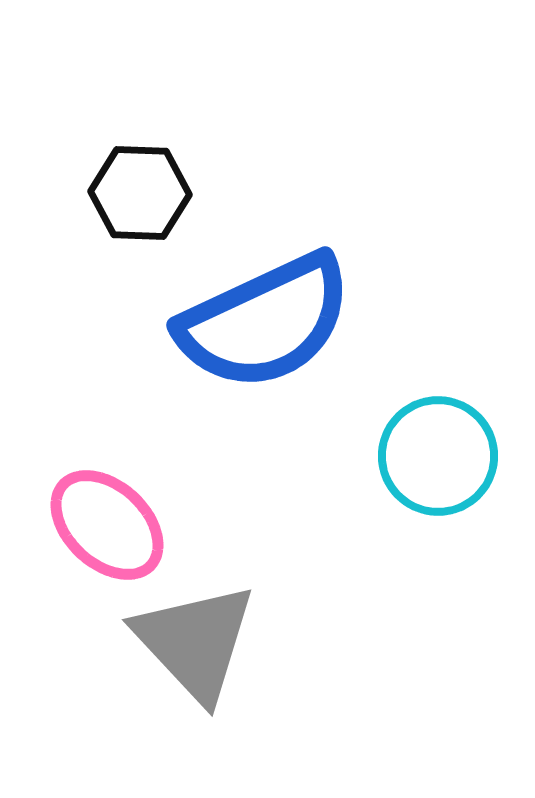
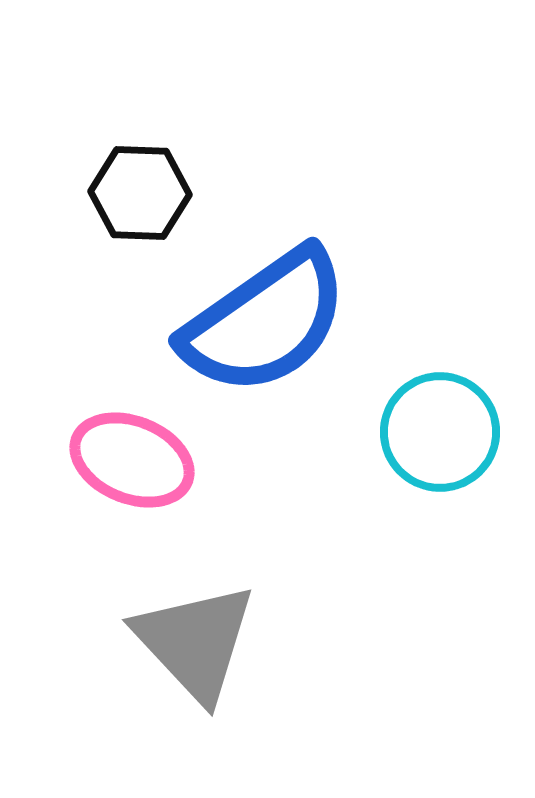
blue semicircle: rotated 10 degrees counterclockwise
cyan circle: moved 2 px right, 24 px up
pink ellipse: moved 25 px right, 65 px up; rotated 21 degrees counterclockwise
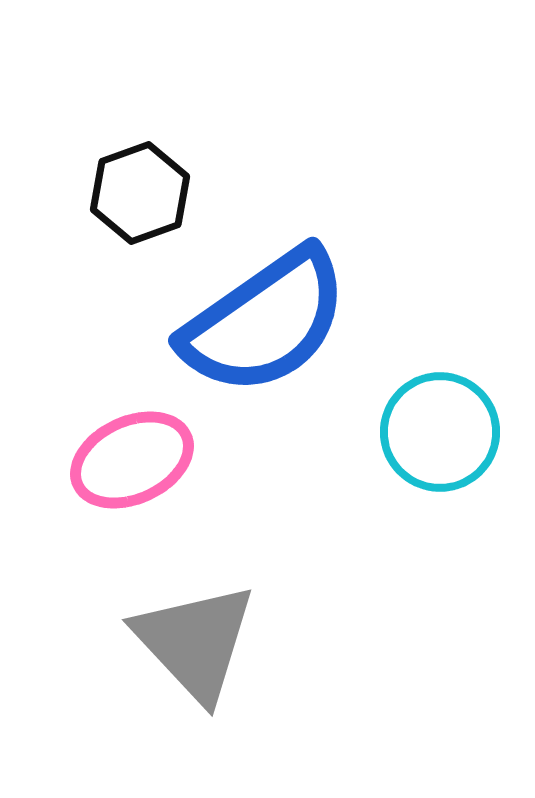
black hexagon: rotated 22 degrees counterclockwise
pink ellipse: rotated 47 degrees counterclockwise
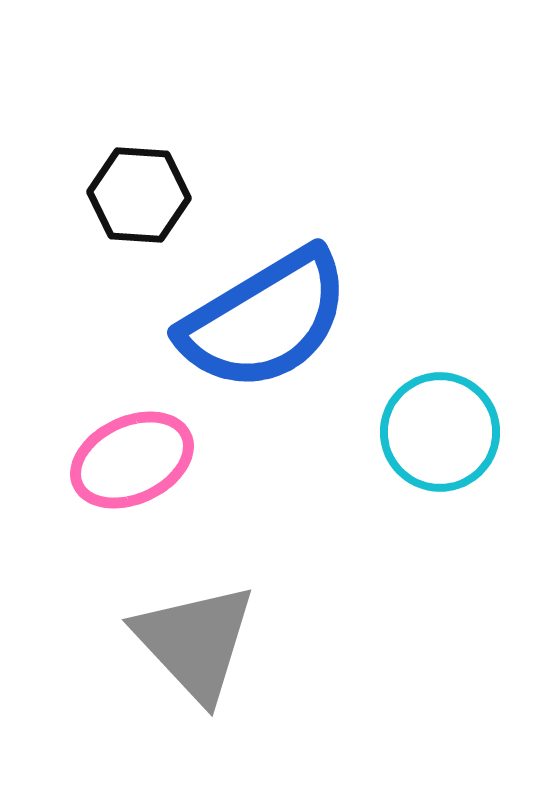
black hexagon: moved 1 px left, 2 px down; rotated 24 degrees clockwise
blue semicircle: moved 2 px up; rotated 4 degrees clockwise
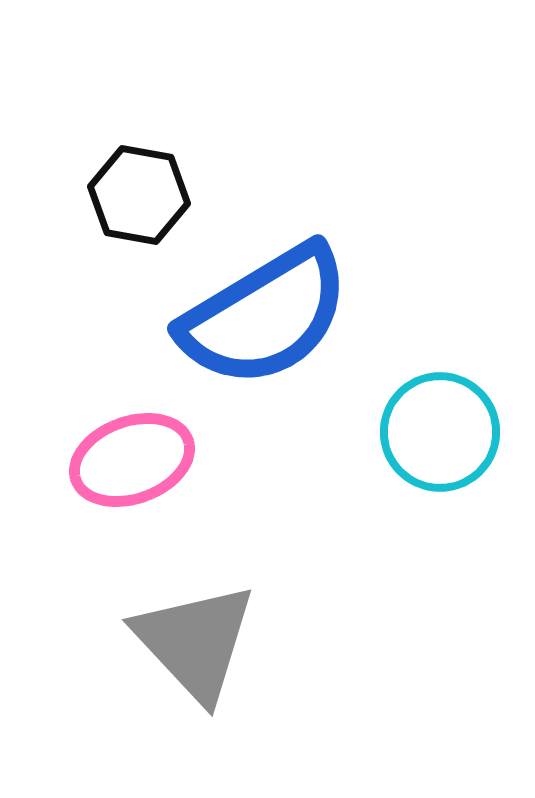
black hexagon: rotated 6 degrees clockwise
blue semicircle: moved 4 px up
pink ellipse: rotated 5 degrees clockwise
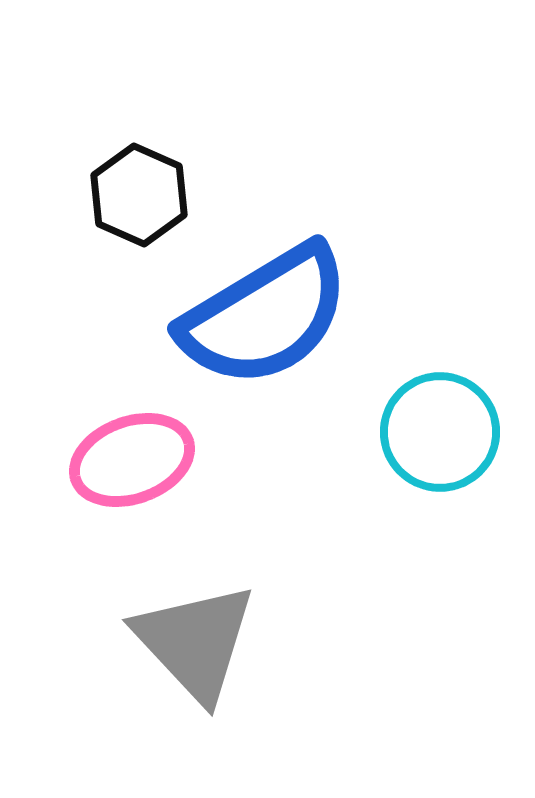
black hexagon: rotated 14 degrees clockwise
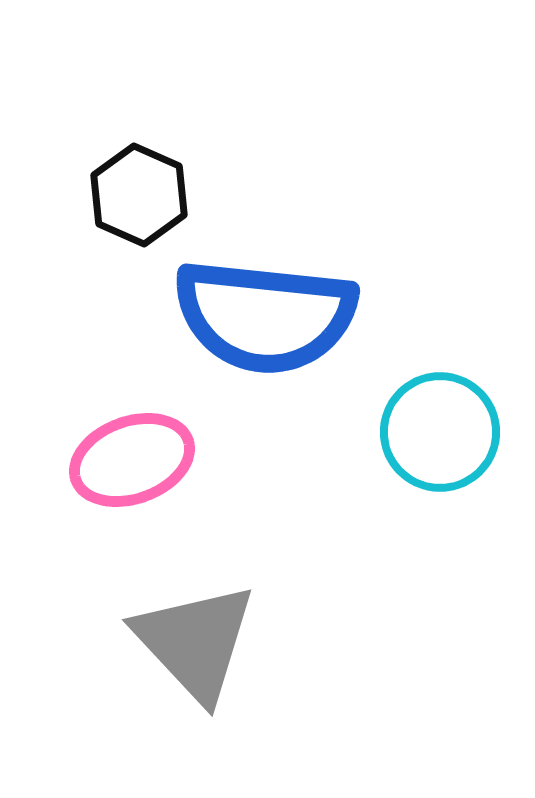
blue semicircle: rotated 37 degrees clockwise
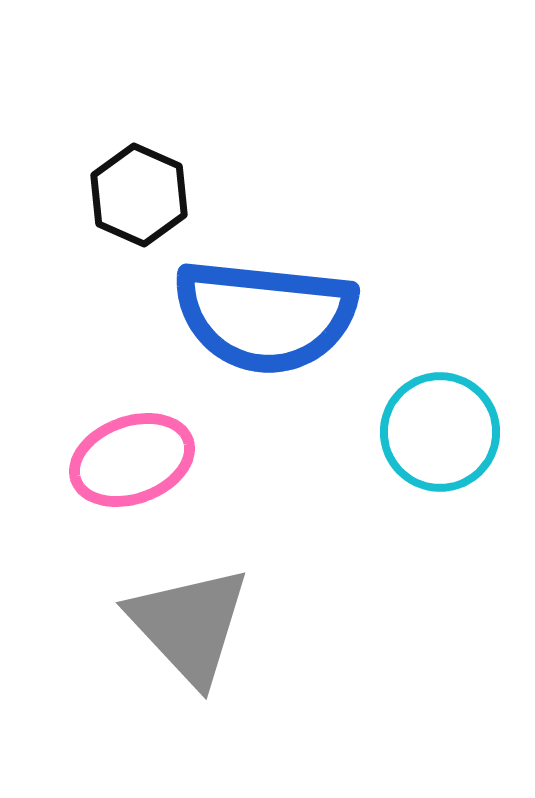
gray triangle: moved 6 px left, 17 px up
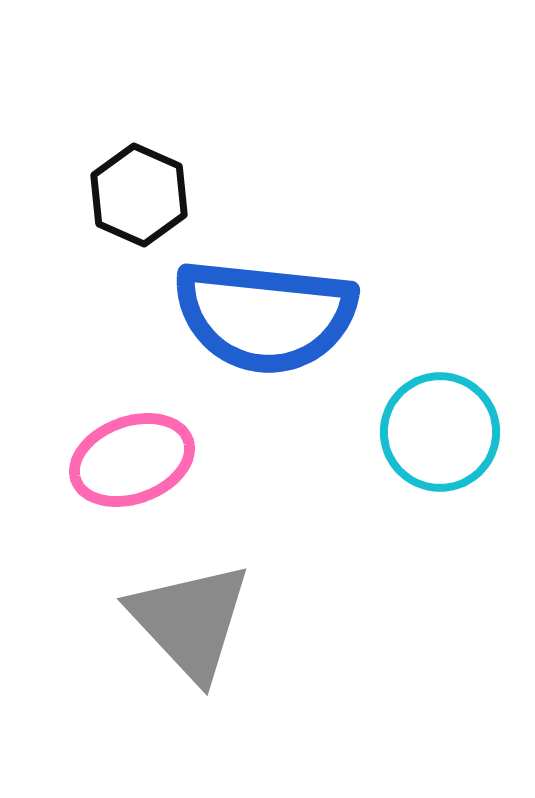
gray triangle: moved 1 px right, 4 px up
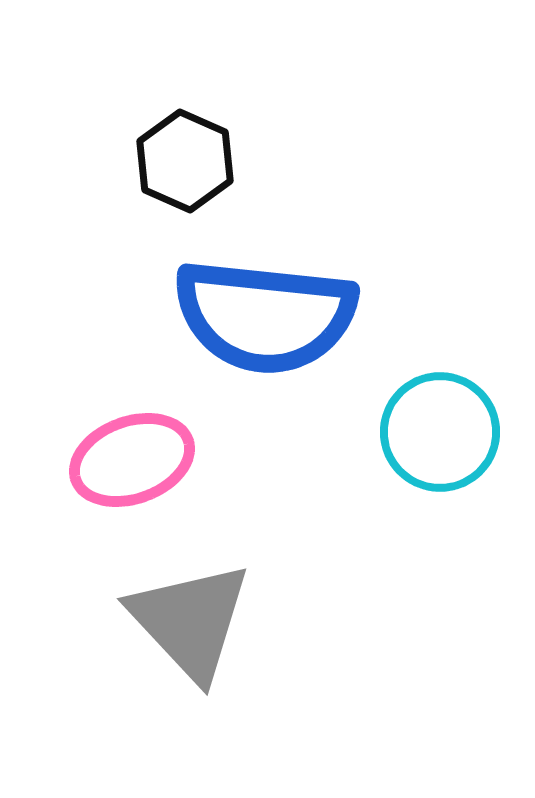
black hexagon: moved 46 px right, 34 px up
